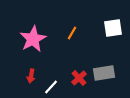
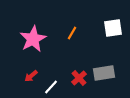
red arrow: rotated 40 degrees clockwise
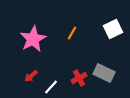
white square: moved 1 px down; rotated 18 degrees counterclockwise
gray rectangle: rotated 35 degrees clockwise
red cross: rotated 14 degrees clockwise
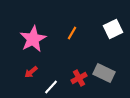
red arrow: moved 4 px up
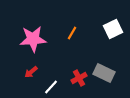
pink star: rotated 24 degrees clockwise
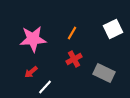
red cross: moved 5 px left, 19 px up
white line: moved 6 px left
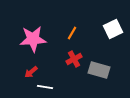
gray rectangle: moved 5 px left, 3 px up; rotated 10 degrees counterclockwise
white line: rotated 56 degrees clockwise
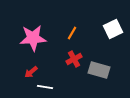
pink star: moved 1 px up
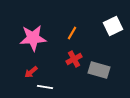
white square: moved 3 px up
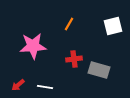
white square: rotated 12 degrees clockwise
orange line: moved 3 px left, 9 px up
pink star: moved 8 px down
red cross: rotated 21 degrees clockwise
red arrow: moved 13 px left, 13 px down
